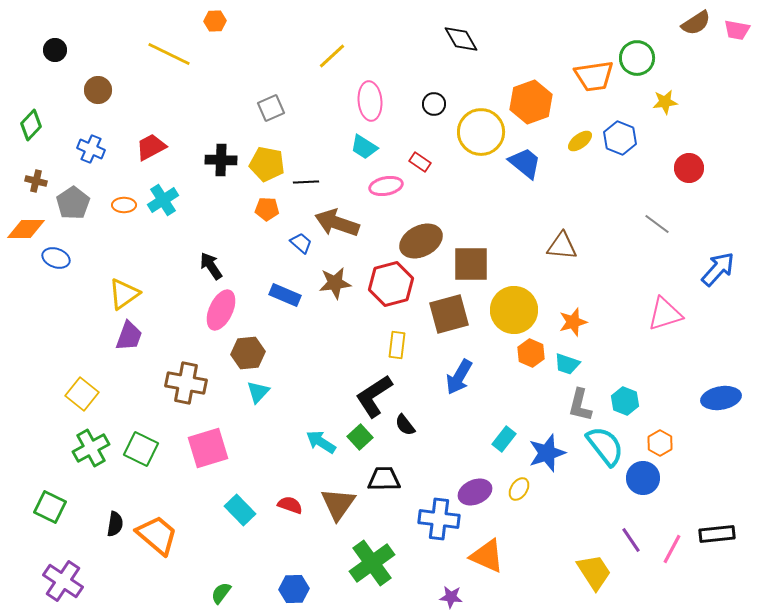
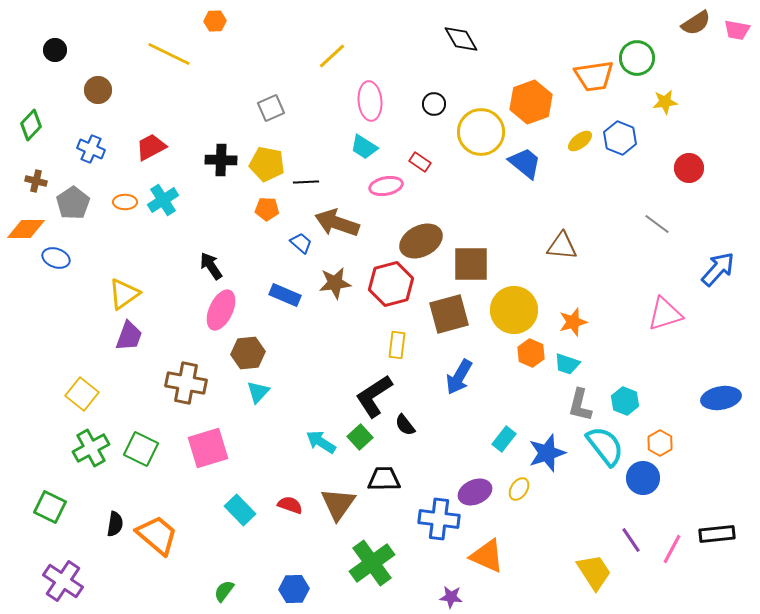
orange ellipse at (124, 205): moved 1 px right, 3 px up
green semicircle at (221, 593): moved 3 px right, 2 px up
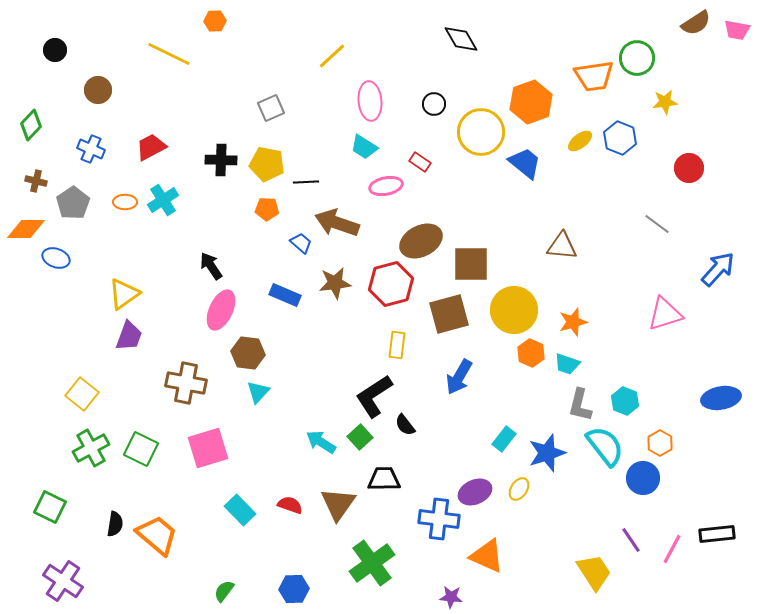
brown hexagon at (248, 353): rotated 12 degrees clockwise
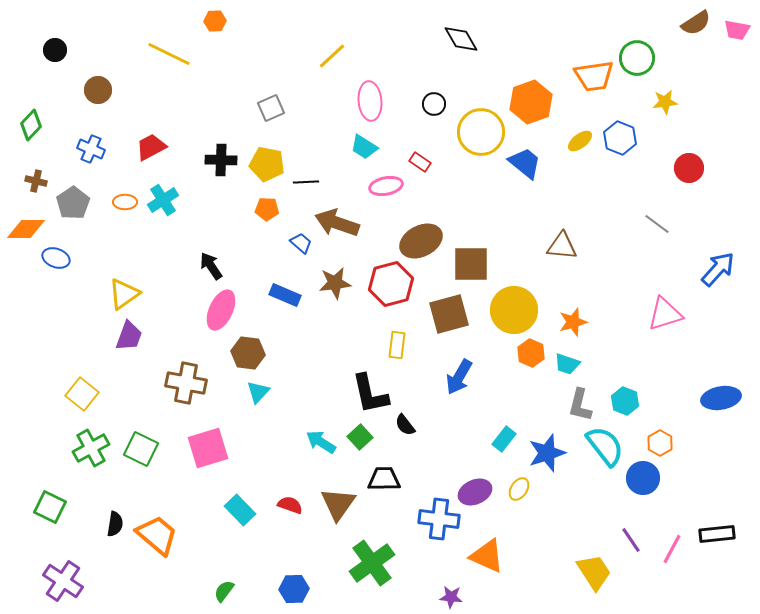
black L-shape at (374, 396): moved 4 px left, 2 px up; rotated 69 degrees counterclockwise
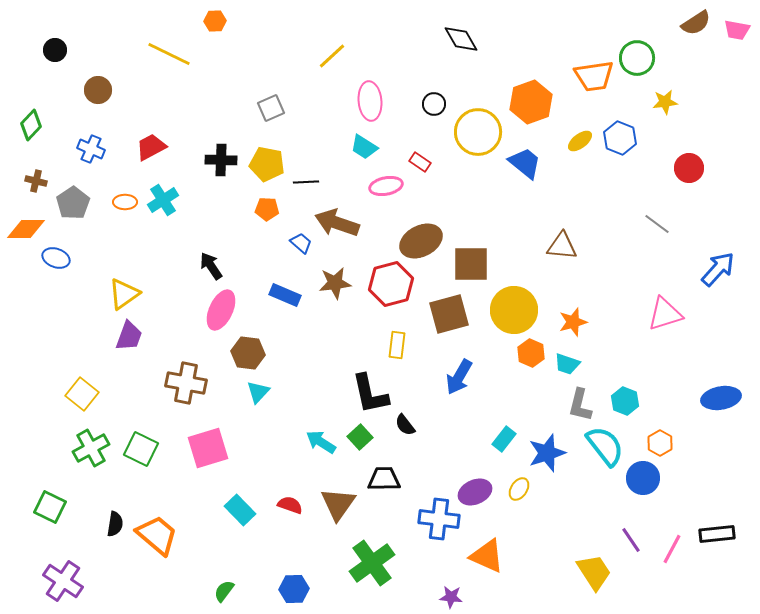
yellow circle at (481, 132): moved 3 px left
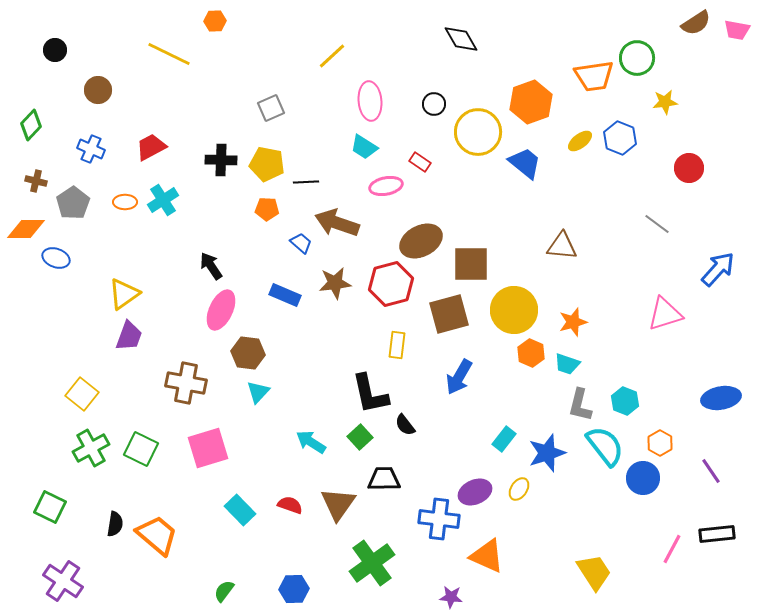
cyan arrow at (321, 442): moved 10 px left
purple line at (631, 540): moved 80 px right, 69 px up
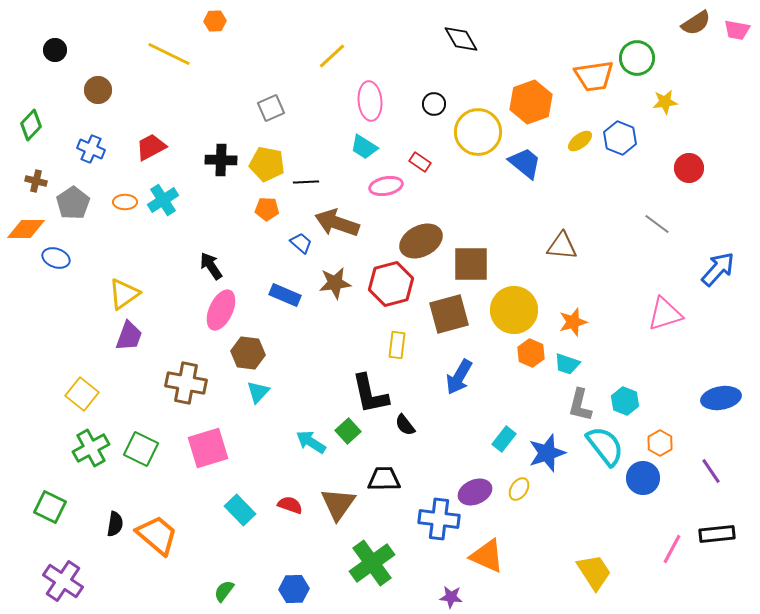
green square at (360, 437): moved 12 px left, 6 px up
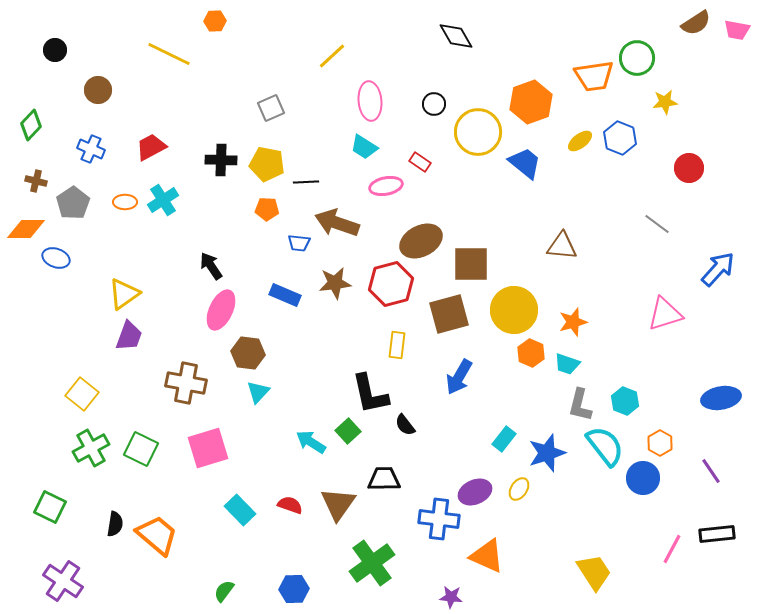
black diamond at (461, 39): moved 5 px left, 3 px up
blue trapezoid at (301, 243): moved 2 px left; rotated 145 degrees clockwise
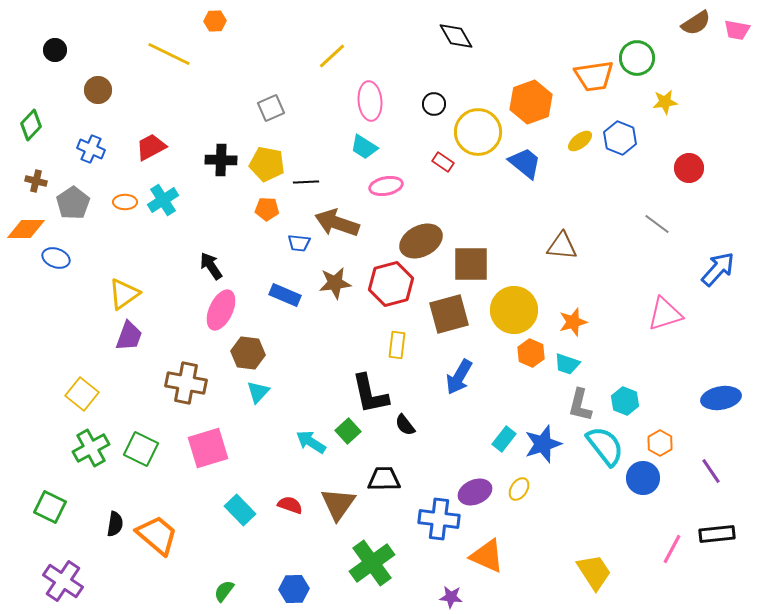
red rectangle at (420, 162): moved 23 px right
blue star at (547, 453): moved 4 px left, 9 px up
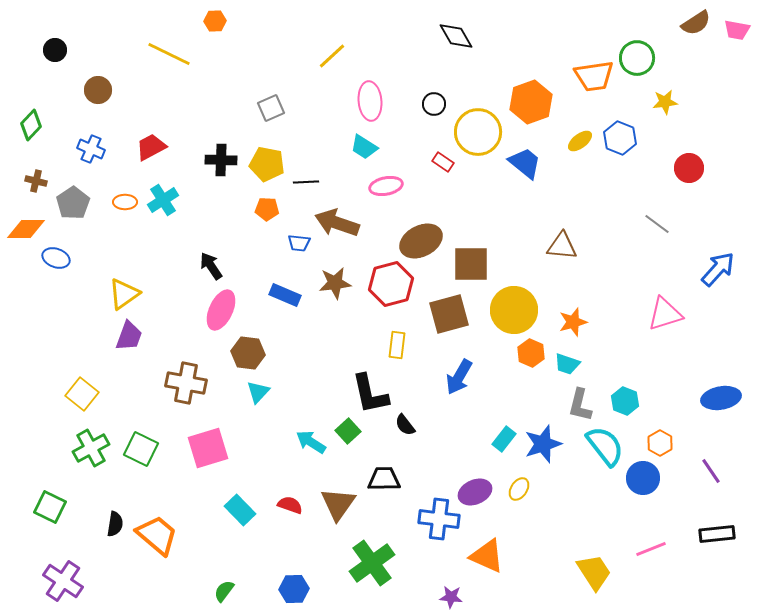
pink line at (672, 549): moved 21 px left; rotated 40 degrees clockwise
